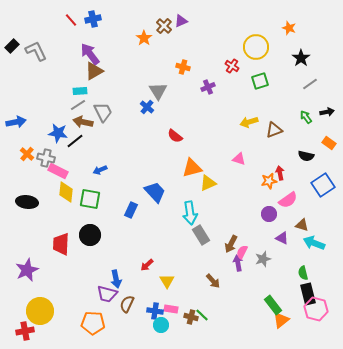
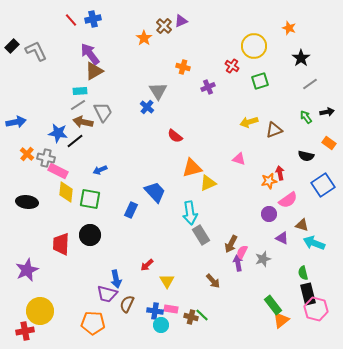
yellow circle at (256, 47): moved 2 px left, 1 px up
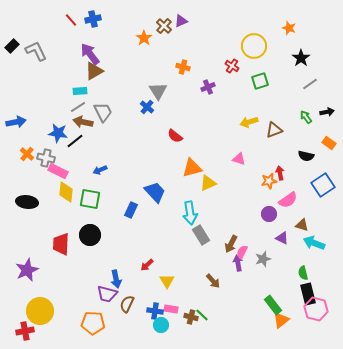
gray line at (78, 105): moved 2 px down
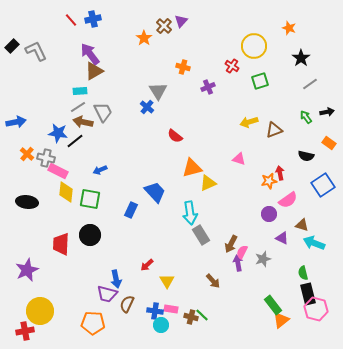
purple triangle at (181, 21): rotated 24 degrees counterclockwise
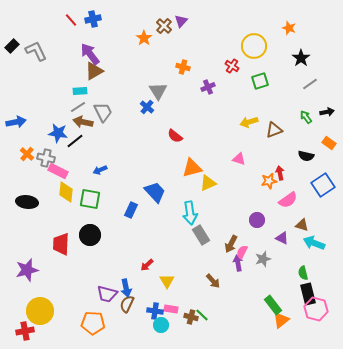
purple circle at (269, 214): moved 12 px left, 6 px down
purple star at (27, 270): rotated 10 degrees clockwise
blue arrow at (116, 279): moved 10 px right, 9 px down
